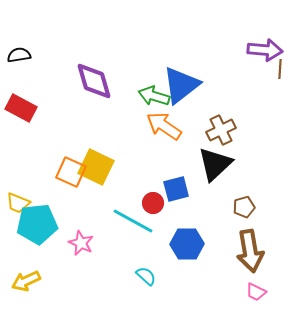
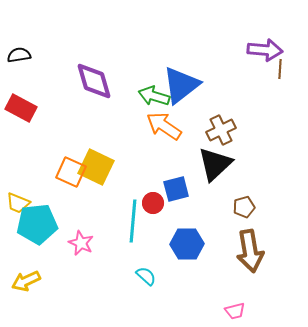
cyan line: rotated 66 degrees clockwise
pink trapezoid: moved 21 px left, 19 px down; rotated 40 degrees counterclockwise
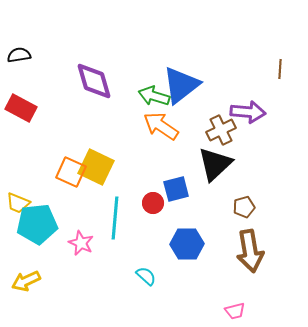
purple arrow: moved 17 px left, 62 px down
orange arrow: moved 3 px left
cyan line: moved 18 px left, 3 px up
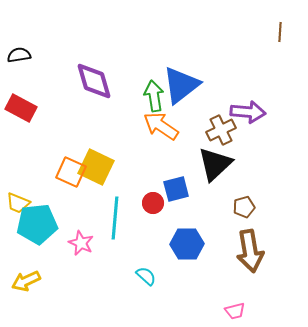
brown line: moved 37 px up
green arrow: rotated 64 degrees clockwise
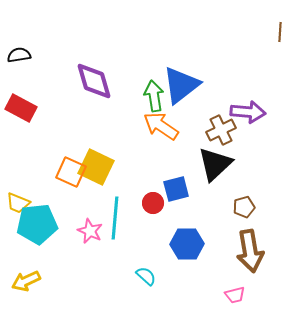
pink star: moved 9 px right, 12 px up
pink trapezoid: moved 16 px up
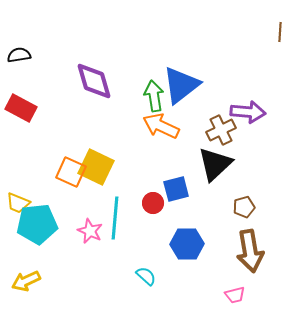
orange arrow: rotated 9 degrees counterclockwise
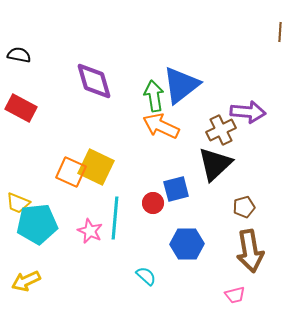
black semicircle: rotated 20 degrees clockwise
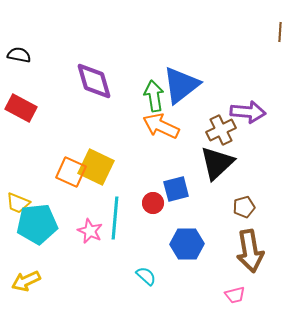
black triangle: moved 2 px right, 1 px up
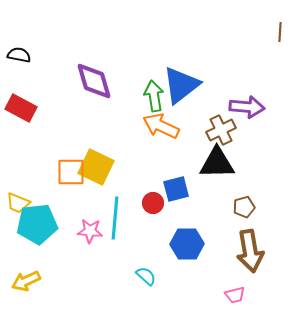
purple arrow: moved 1 px left, 5 px up
black triangle: rotated 42 degrees clockwise
orange square: rotated 24 degrees counterclockwise
pink star: rotated 20 degrees counterclockwise
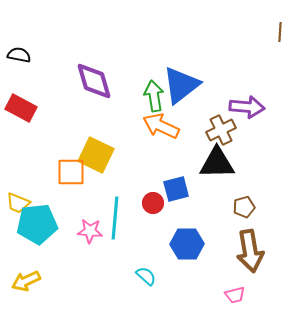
yellow square: moved 12 px up
